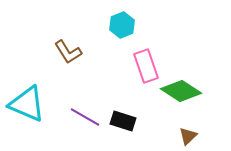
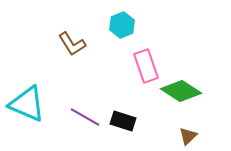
brown L-shape: moved 4 px right, 8 px up
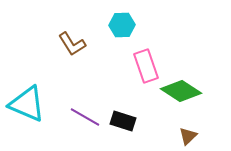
cyan hexagon: rotated 20 degrees clockwise
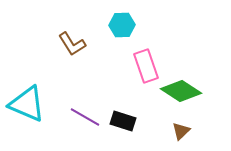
brown triangle: moved 7 px left, 5 px up
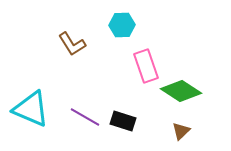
cyan triangle: moved 4 px right, 5 px down
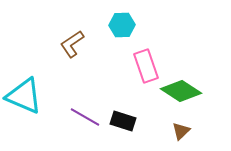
brown L-shape: rotated 88 degrees clockwise
cyan triangle: moved 7 px left, 13 px up
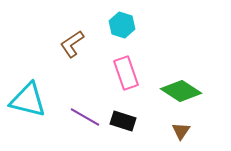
cyan hexagon: rotated 20 degrees clockwise
pink rectangle: moved 20 px left, 7 px down
cyan triangle: moved 4 px right, 4 px down; rotated 9 degrees counterclockwise
brown triangle: rotated 12 degrees counterclockwise
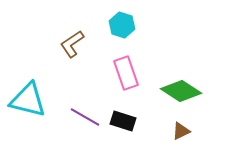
brown triangle: rotated 30 degrees clockwise
